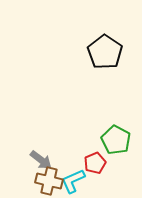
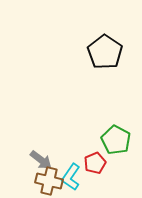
cyan L-shape: moved 2 px left, 4 px up; rotated 32 degrees counterclockwise
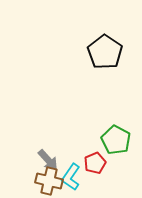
gray arrow: moved 7 px right; rotated 10 degrees clockwise
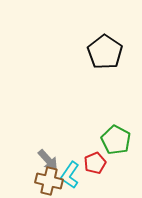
cyan L-shape: moved 1 px left, 2 px up
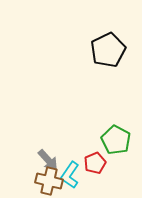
black pentagon: moved 3 px right, 2 px up; rotated 12 degrees clockwise
